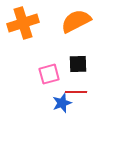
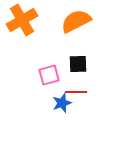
orange cross: moved 1 px left, 3 px up; rotated 12 degrees counterclockwise
pink square: moved 1 px down
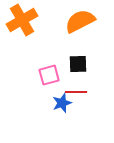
orange semicircle: moved 4 px right
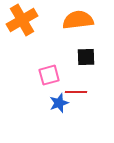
orange semicircle: moved 2 px left, 1 px up; rotated 20 degrees clockwise
black square: moved 8 px right, 7 px up
blue star: moved 3 px left
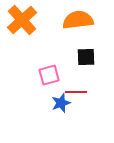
orange cross: rotated 12 degrees counterclockwise
blue star: moved 2 px right
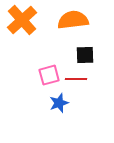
orange semicircle: moved 5 px left
black square: moved 1 px left, 2 px up
red line: moved 13 px up
blue star: moved 2 px left
